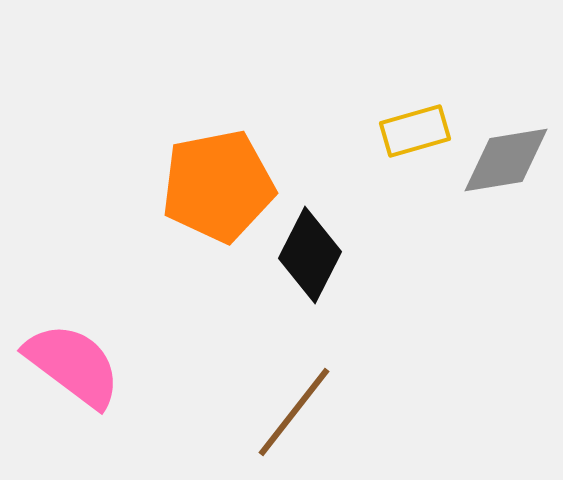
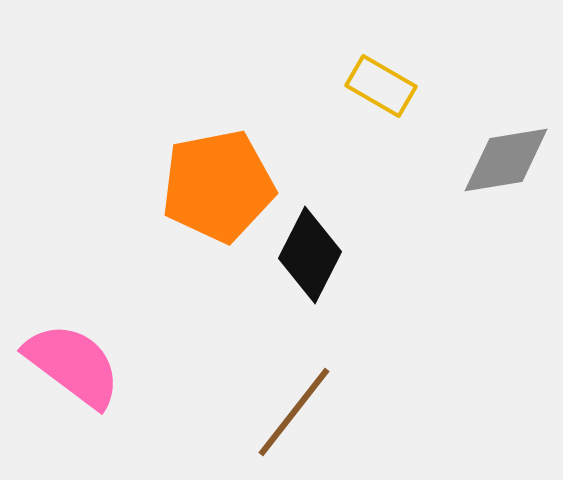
yellow rectangle: moved 34 px left, 45 px up; rotated 46 degrees clockwise
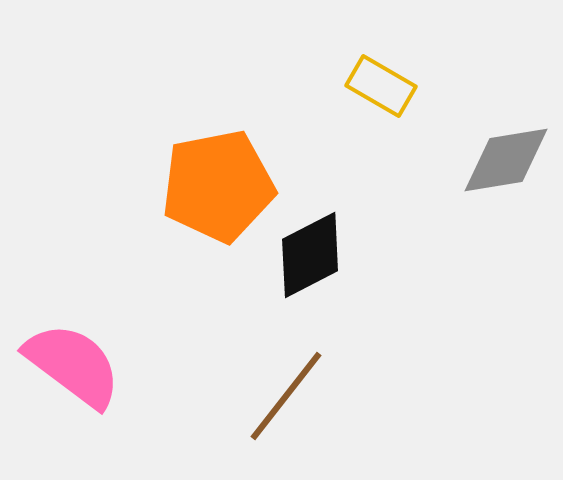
black diamond: rotated 36 degrees clockwise
brown line: moved 8 px left, 16 px up
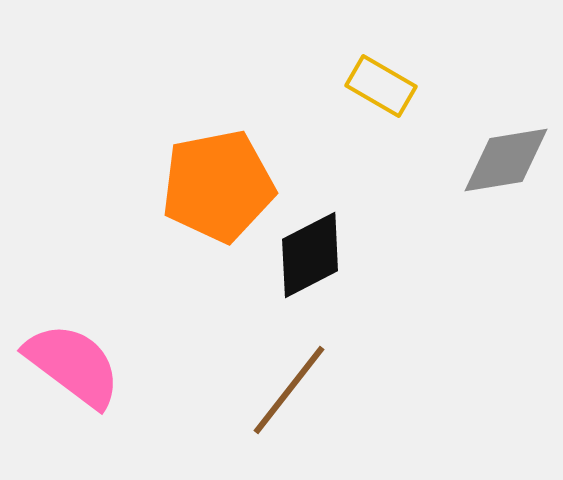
brown line: moved 3 px right, 6 px up
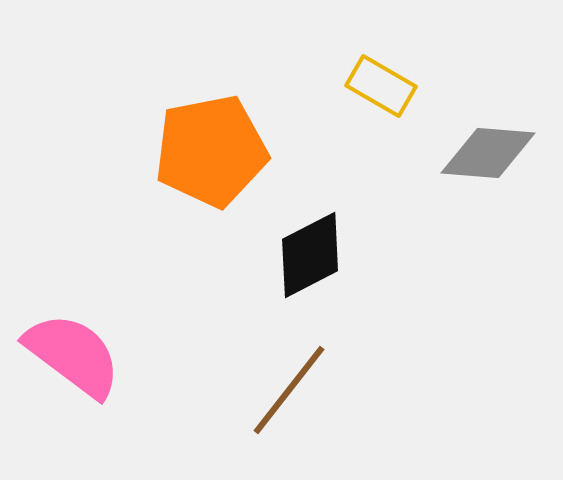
gray diamond: moved 18 px left, 7 px up; rotated 14 degrees clockwise
orange pentagon: moved 7 px left, 35 px up
pink semicircle: moved 10 px up
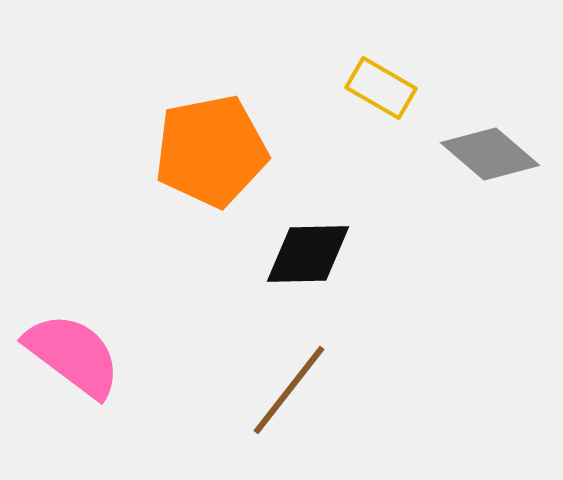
yellow rectangle: moved 2 px down
gray diamond: moved 2 px right, 1 px down; rotated 36 degrees clockwise
black diamond: moved 2 px left, 1 px up; rotated 26 degrees clockwise
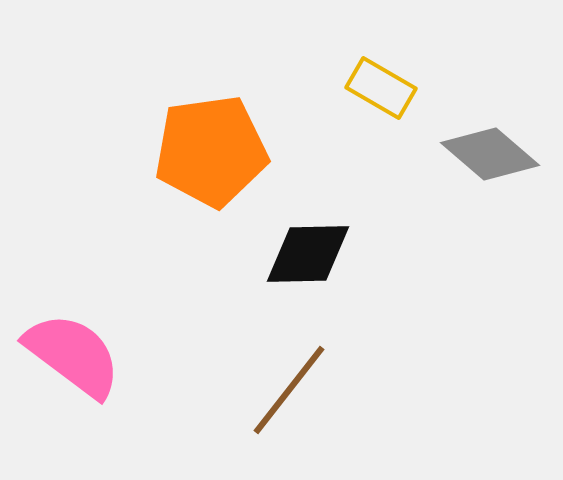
orange pentagon: rotated 3 degrees clockwise
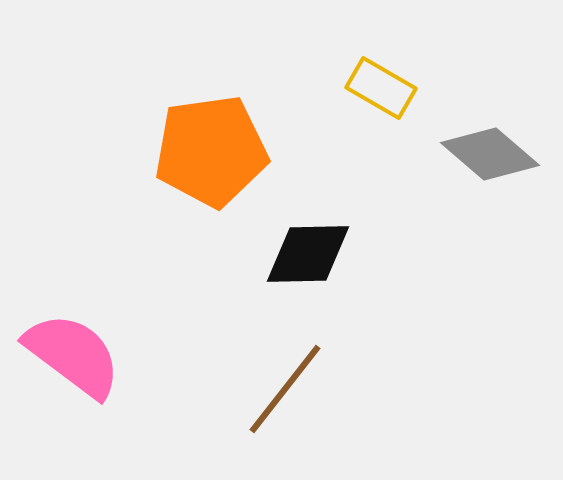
brown line: moved 4 px left, 1 px up
